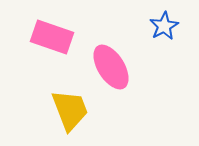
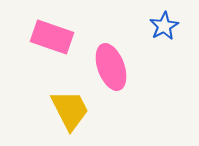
pink ellipse: rotated 12 degrees clockwise
yellow trapezoid: rotated 6 degrees counterclockwise
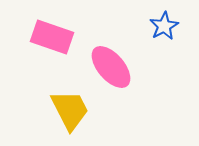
pink ellipse: rotated 21 degrees counterclockwise
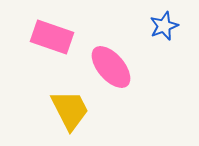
blue star: rotated 8 degrees clockwise
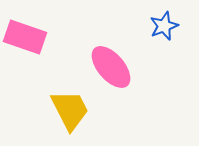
pink rectangle: moved 27 px left
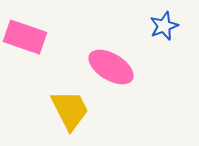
pink ellipse: rotated 18 degrees counterclockwise
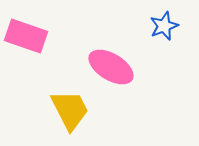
pink rectangle: moved 1 px right, 1 px up
